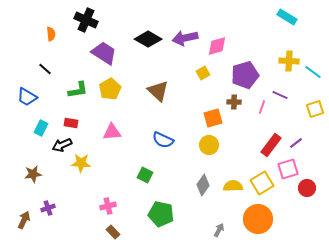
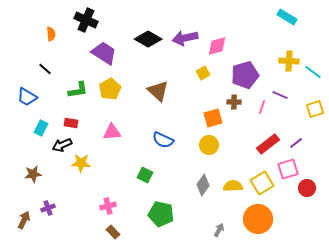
red rectangle at (271, 145): moved 3 px left, 1 px up; rotated 15 degrees clockwise
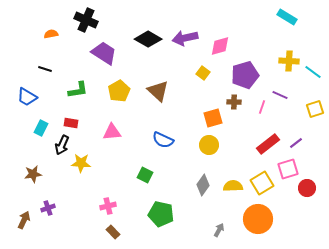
orange semicircle at (51, 34): rotated 96 degrees counterclockwise
pink diamond at (217, 46): moved 3 px right
black line at (45, 69): rotated 24 degrees counterclockwise
yellow square at (203, 73): rotated 24 degrees counterclockwise
yellow pentagon at (110, 89): moved 9 px right, 2 px down
black arrow at (62, 145): rotated 42 degrees counterclockwise
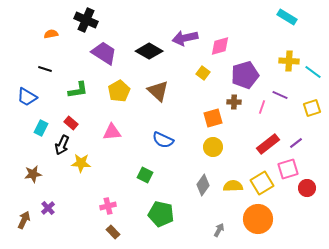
black diamond at (148, 39): moved 1 px right, 12 px down
yellow square at (315, 109): moved 3 px left, 1 px up
red rectangle at (71, 123): rotated 32 degrees clockwise
yellow circle at (209, 145): moved 4 px right, 2 px down
purple cross at (48, 208): rotated 24 degrees counterclockwise
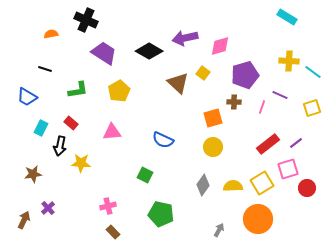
brown triangle at (158, 91): moved 20 px right, 8 px up
black arrow at (62, 145): moved 2 px left, 1 px down; rotated 12 degrees counterclockwise
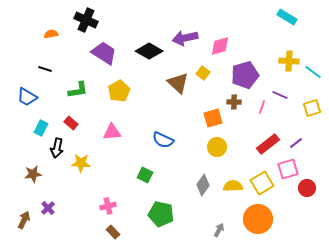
black arrow at (60, 146): moved 3 px left, 2 px down
yellow circle at (213, 147): moved 4 px right
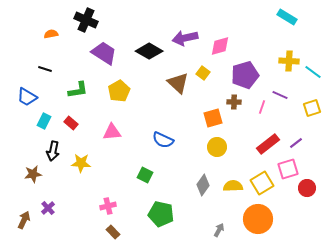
cyan rectangle at (41, 128): moved 3 px right, 7 px up
black arrow at (57, 148): moved 4 px left, 3 px down
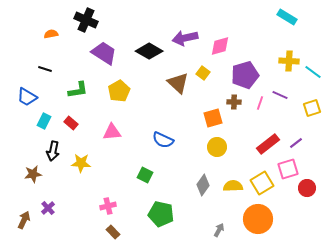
pink line at (262, 107): moved 2 px left, 4 px up
